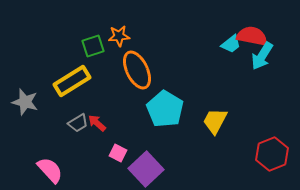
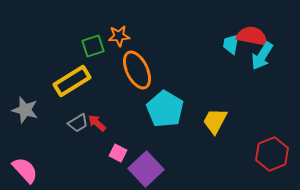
cyan trapezoid: rotated 140 degrees clockwise
gray star: moved 8 px down
pink semicircle: moved 25 px left
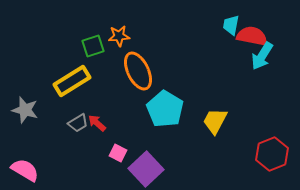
cyan trapezoid: moved 19 px up
orange ellipse: moved 1 px right, 1 px down
pink semicircle: rotated 16 degrees counterclockwise
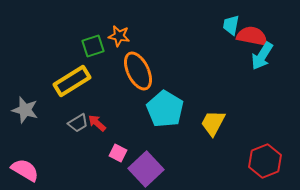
orange star: rotated 15 degrees clockwise
yellow trapezoid: moved 2 px left, 2 px down
red hexagon: moved 7 px left, 7 px down
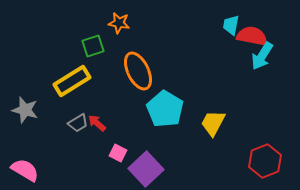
orange star: moved 13 px up
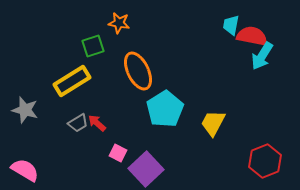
cyan pentagon: rotated 9 degrees clockwise
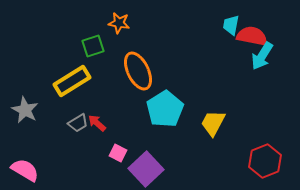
gray star: rotated 12 degrees clockwise
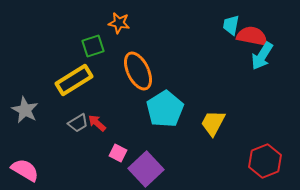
yellow rectangle: moved 2 px right, 1 px up
